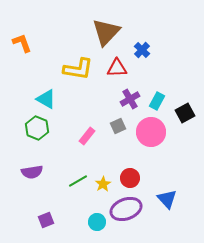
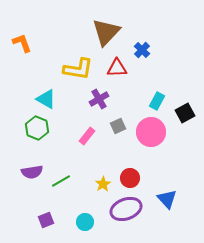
purple cross: moved 31 px left
green line: moved 17 px left
cyan circle: moved 12 px left
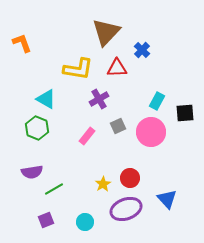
black square: rotated 24 degrees clockwise
green line: moved 7 px left, 8 px down
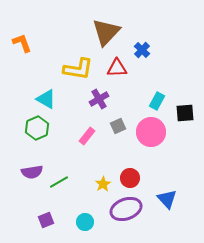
green hexagon: rotated 15 degrees clockwise
green line: moved 5 px right, 7 px up
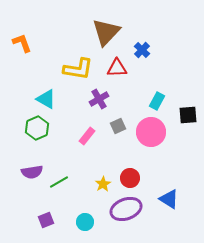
black square: moved 3 px right, 2 px down
blue triangle: moved 2 px right; rotated 15 degrees counterclockwise
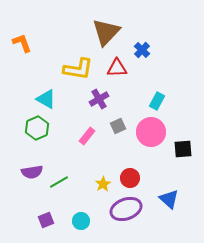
black square: moved 5 px left, 34 px down
blue triangle: rotated 10 degrees clockwise
cyan circle: moved 4 px left, 1 px up
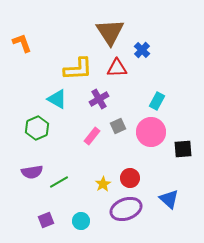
brown triangle: moved 4 px right; rotated 16 degrees counterclockwise
yellow L-shape: rotated 12 degrees counterclockwise
cyan triangle: moved 11 px right
pink rectangle: moved 5 px right
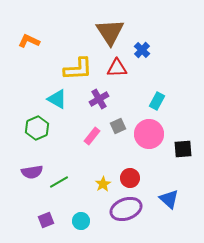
orange L-shape: moved 7 px right, 2 px up; rotated 45 degrees counterclockwise
pink circle: moved 2 px left, 2 px down
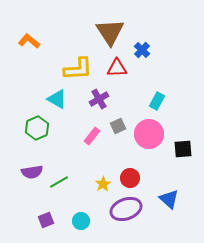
orange L-shape: rotated 15 degrees clockwise
